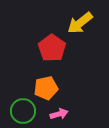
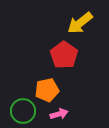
red pentagon: moved 12 px right, 7 px down
orange pentagon: moved 1 px right, 2 px down
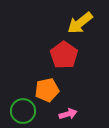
pink arrow: moved 9 px right
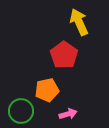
yellow arrow: moved 1 px left, 1 px up; rotated 104 degrees clockwise
green circle: moved 2 px left
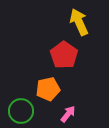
orange pentagon: moved 1 px right, 1 px up
pink arrow: rotated 36 degrees counterclockwise
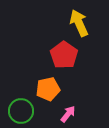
yellow arrow: moved 1 px down
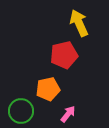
red pentagon: rotated 24 degrees clockwise
